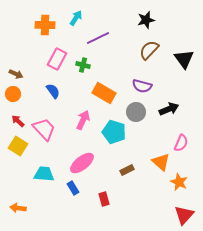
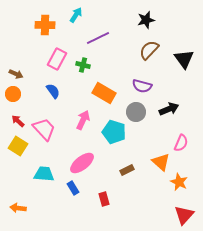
cyan arrow: moved 3 px up
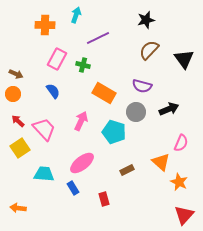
cyan arrow: rotated 14 degrees counterclockwise
pink arrow: moved 2 px left, 1 px down
yellow square: moved 2 px right, 2 px down; rotated 24 degrees clockwise
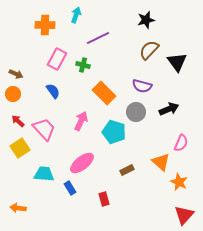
black triangle: moved 7 px left, 3 px down
orange rectangle: rotated 15 degrees clockwise
blue rectangle: moved 3 px left
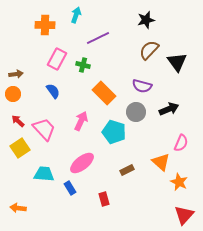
brown arrow: rotated 32 degrees counterclockwise
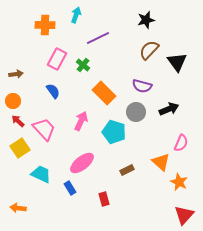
green cross: rotated 24 degrees clockwise
orange circle: moved 7 px down
cyan trapezoid: moved 3 px left; rotated 20 degrees clockwise
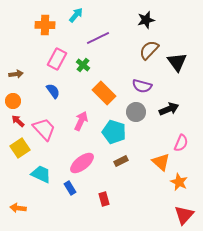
cyan arrow: rotated 21 degrees clockwise
brown rectangle: moved 6 px left, 9 px up
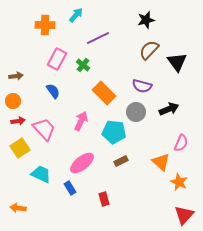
brown arrow: moved 2 px down
red arrow: rotated 128 degrees clockwise
cyan pentagon: rotated 10 degrees counterclockwise
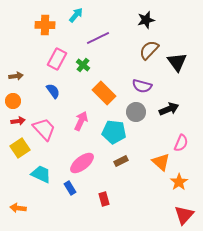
orange star: rotated 12 degrees clockwise
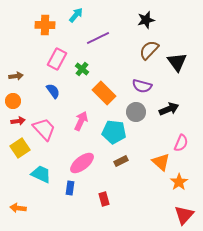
green cross: moved 1 px left, 4 px down
blue rectangle: rotated 40 degrees clockwise
